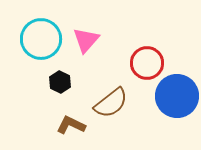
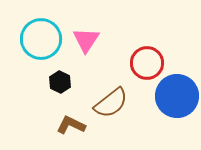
pink triangle: rotated 8 degrees counterclockwise
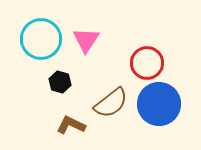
black hexagon: rotated 10 degrees counterclockwise
blue circle: moved 18 px left, 8 px down
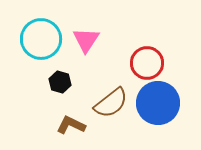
blue circle: moved 1 px left, 1 px up
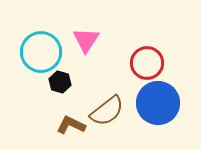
cyan circle: moved 13 px down
brown semicircle: moved 4 px left, 8 px down
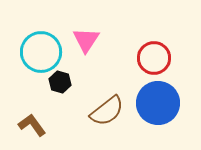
red circle: moved 7 px right, 5 px up
brown L-shape: moved 39 px left; rotated 28 degrees clockwise
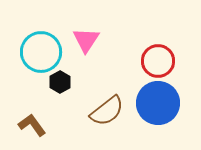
red circle: moved 4 px right, 3 px down
black hexagon: rotated 15 degrees clockwise
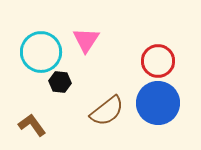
black hexagon: rotated 25 degrees counterclockwise
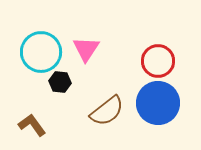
pink triangle: moved 9 px down
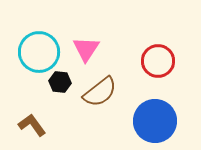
cyan circle: moved 2 px left
blue circle: moved 3 px left, 18 px down
brown semicircle: moved 7 px left, 19 px up
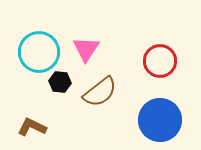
red circle: moved 2 px right
blue circle: moved 5 px right, 1 px up
brown L-shape: moved 2 px down; rotated 28 degrees counterclockwise
